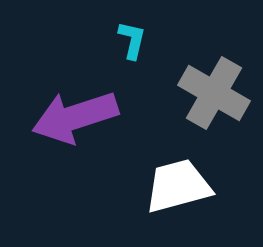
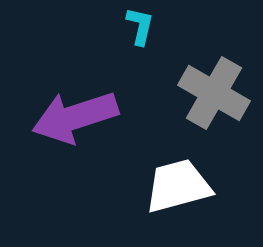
cyan L-shape: moved 8 px right, 14 px up
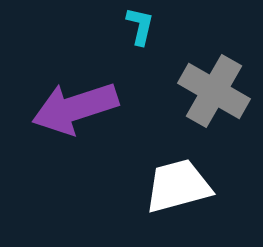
gray cross: moved 2 px up
purple arrow: moved 9 px up
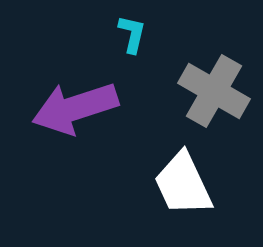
cyan L-shape: moved 8 px left, 8 px down
white trapezoid: moved 5 px right, 2 px up; rotated 100 degrees counterclockwise
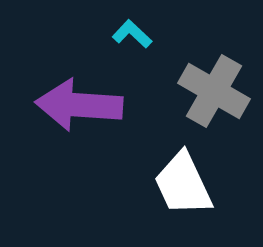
cyan L-shape: rotated 60 degrees counterclockwise
purple arrow: moved 4 px right, 3 px up; rotated 22 degrees clockwise
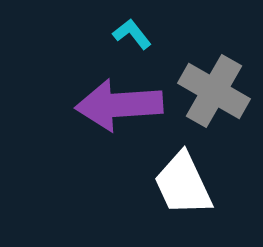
cyan L-shape: rotated 9 degrees clockwise
purple arrow: moved 40 px right; rotated 8 degrees counterclockwise
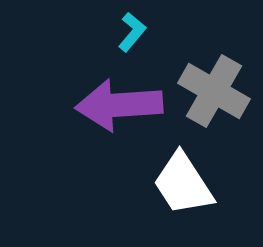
cyan L-shape: moved 2 px up; rotated 78 degrees clockwise
white trapezoid: rotated 8 degrees counterclockwise
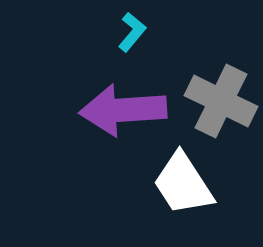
gray cross: moved 7 px right, 10 px down; rotated 4 degrees counterclockwise
purple arrow: moved 4 px right, 5 px down
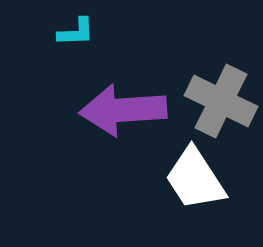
cyan L-shape: moved 56 px left; rotated 48 degrees clockwise
white trapezoid: moved 12 px right, 5 px up
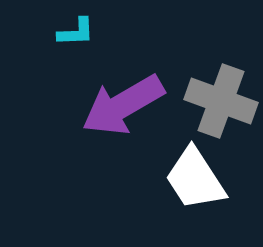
gray cross: rotated 6 degrees counterclockwise
purple arrow: moved 5 px up; rotated 26 degrees counterclockwise
